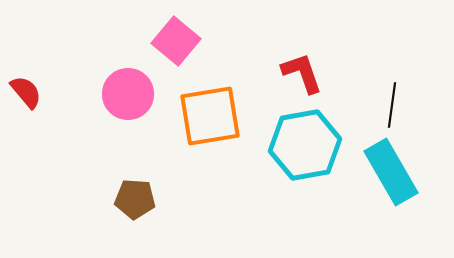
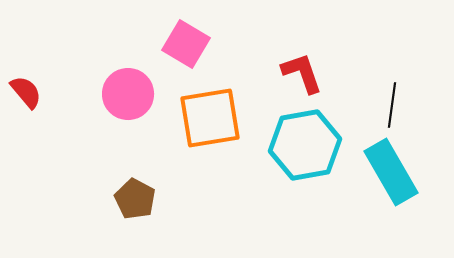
pink square: moved 10 px right, 3 px down; rotated 9 degrees counterclockwise
orange square: moved 2 px down
brown pentagon: rotated 24 degrees clockwise
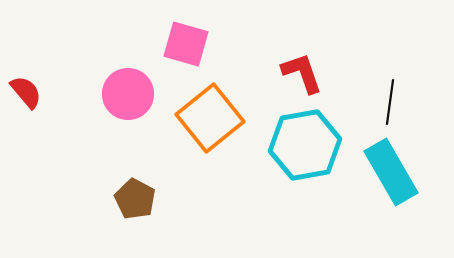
pink square: rotated 15 degrees counterclockwise
black line: moved 2 px left, 3 px up
orange square: rotated 30 degrees counterclockwise
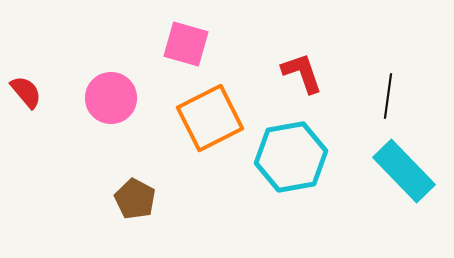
pink circle: moved 17 px left, 4 px down
black line: moved 2 px left, 6 px up
orange square: rotated 12 degrees clockwise
cyan hexagon: moved 14 px left, 12 px down
cyan rectangle: moved 13 px right, 1 px up; rotated 14 degrees counterclockwise
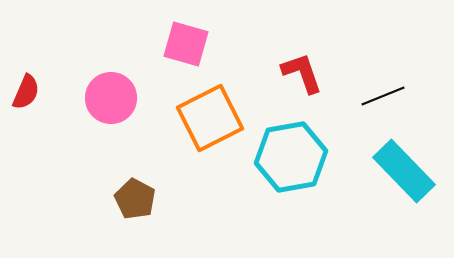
red semicircle: rotated 63 degrees clockwise
black line: moved 5 px left; rotated 60 degrees clockwise
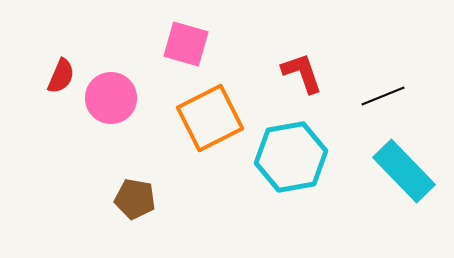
red semicircle: moved 35 px right, 16 px up
brown pentagon: rotated 18 degrees counterclockwise
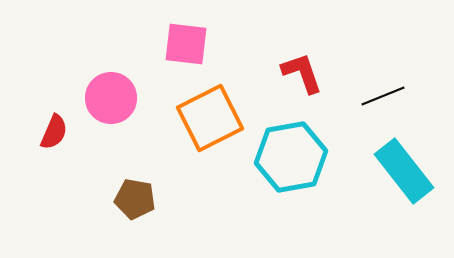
pink square: rotated 9 degrees counterclockwise
red semicircle: moved 7 px left, 56 px down
cyan rectangle: rotated 6 degrees clockwise
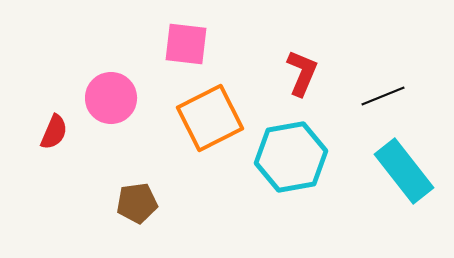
red L-shape: rotated 42 degrees clockwise
brown pentagon: moved 2 px right, 4 px down; rotated 18 degrees counterclockwise
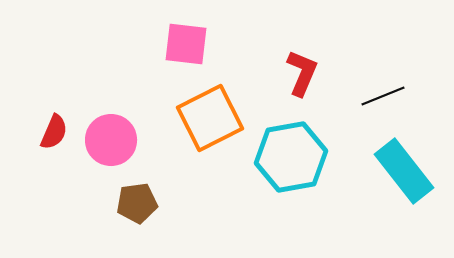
pink circle: moved 42 px down
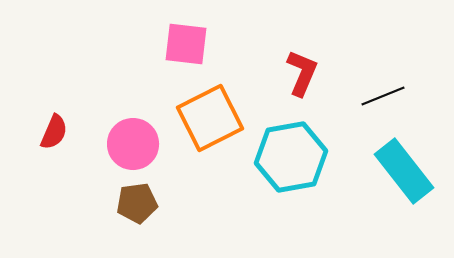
pink circle: moved 22 px right, 4 px down
